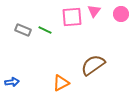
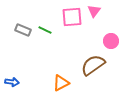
pink circle: moved 10 px left, 27 px down
blue arrow: rotated 16 degrees clockwise
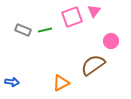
pink square: rotated 15 degrees counterclockwise
green line: rotated 40 degrees counterclockwise
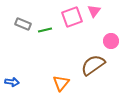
gray rectangle: moved 6 px up
orange triangle: rotated 24 degrees counterclockwise
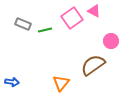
pink triangle: rotated 40 degrees counterclockwise
pink square: moved 1 px down; rotated 15 degrees counterclockwise
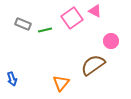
pink triangle: moved 1 px right
blue arrow: moved 3 px up; rotated 64 degrees clockwise
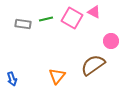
pink triangle: moved 1 px left, 1 px down
pink square: rotated 25 degrees counterclockwise
gray rectangle: rotated 14 degrees counterclockwise
green line: moved 1 px right, 11 px up
orange triangle: moved 4 px left, 7 px up
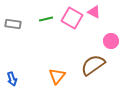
gray rectangle: moved 10 px left
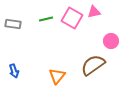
pink triangle: rotated 40 degrees counterclockwise
blue arrow: moved 2 px right, 8 px up
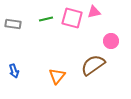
pink square: rotated 15 degrees counterclockwise
